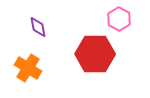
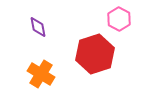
red hexagon: rotated 18 degrees counterclockwise
orange cross: moved 13 px right, 6 px down
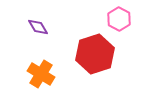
purple diamond: rotated 20 degrees counterclockwise
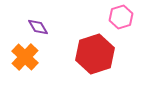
pink hexagon: moved 2 px right, 2 px up; rotated 15 degrees clockwise
orange cross: moved 16 px left, 17 px up; rotated 12 degrees clockwise
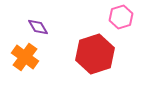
orange cross: rotated 8 degrees counterclockwise
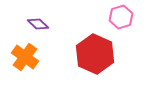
purple diamond: moved 3 px up; rotated 15 degrees counterclockwise
red hexagon: rotated 18 degrees counterclockwise
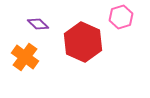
red hexagon: moved 12 px left, 12 px up
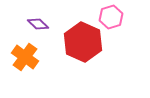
pink hexagon: moved 10 px left
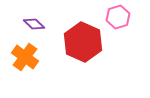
pink hexagon: moved 7 px right
purple diamond: moved 4 px left
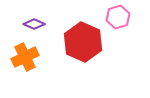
purple diamond: rotated 20 degrees counterclockwise
orange cross: rotated 28 degrees clockwise
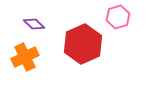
purple diamond: rotated 20 degrees clockwise
red hexagon: moved 2 px down; rotated 12 degrees clockwise
